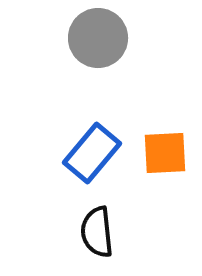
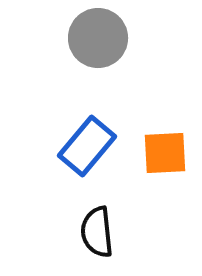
blue rectangle: moved 5 px left, 7 px up
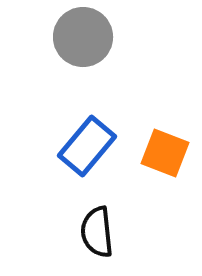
gray circle: moved 15 px left, 1 px up
orange square: rotated 24 degrees clockwise
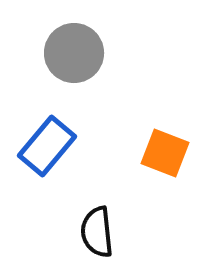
gray circle: moved 9 px left, 16 px down
blue rectangle: moved 40 px left
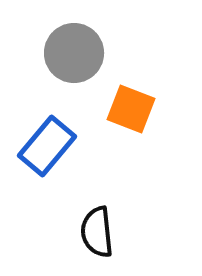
orange square: moved 34 px left, 44 px up
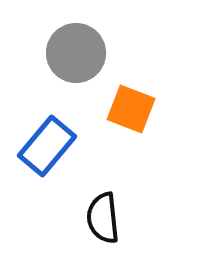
gray circle: moved 2 px right
black semicircle: moved 6 px right, 14 px up
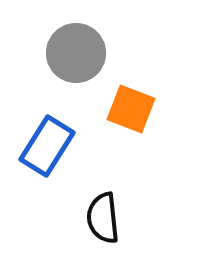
blue rectangle: rotated 8 degrees counterclockwise
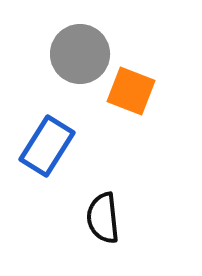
gray circle: moved 4 px right, 1 px down
orange square: moved 18 px up
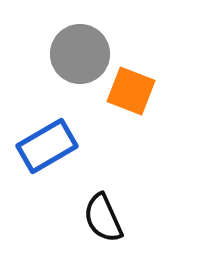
blue rectangle: rotated 28 degrees clockwise
black semicircle: rotated 18 degrees counterclockwise
